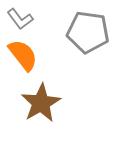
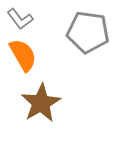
orange semicircle: rotated 8 degrees clockwise
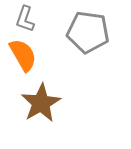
gray L-shape: moved 5 px right; rotated 56 degrees clockwise
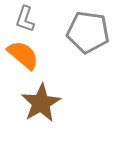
orange semicircle: rotated 20 degrees counterclockwise
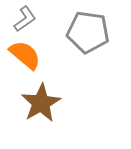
gray L-shape: rotated 144 degrees counterclockwise
orange semicircle: moved 2 px right
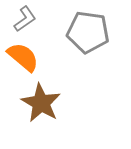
orange semicircle: moved 2 px left, 2 px down
brown star: rotated 12 degrees counterclockwise
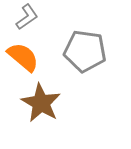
gray L-shape: moved 2 px right, 2 px up
gray pentagon: moved 3 px left, 19 px down
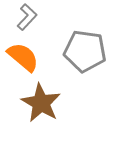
gray L-shape: rotated 12 degrees counterclockwise
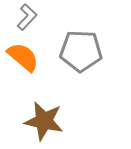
gray pentagon: moved 4 px left; rotated 6 degrees counterclockwise
brown star: moved 3 px right, 18 px down; rotated 18 degrees counterclockwise
